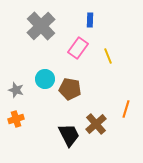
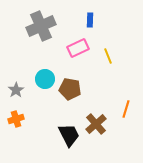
gray cross: rotated 20 degrees clockwise
pink rectangle: rotated 30 degrees clockwise
gray star: rotated 21 degrees clockwise
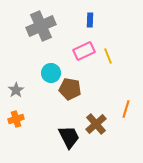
pink rectangle: moved 6 px right, 3 px down
cyan circle: moved 6 px right, 6 px up
black trapezoid: moved 2 px down
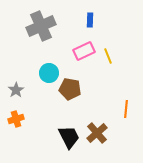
cyan circle: moved 2 px left
orange line: rotated 12 degrees counterclockwise
brown cross: moved 1 px right, 9 px down
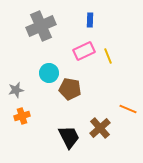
gray star: rotated 21 degrees clockwise
orange line: moved 2 px right; rotated 72 degrees counterclockwise
orange cross: moved 6 px right, 3 px up
brown cross: moved 3 px right, 5 px up
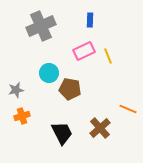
black trapezoid: moved 7 px left, 4 px up
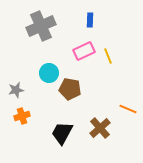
black trapezoid: rotated 125 degrees counterclockwise
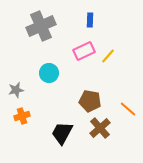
yellow line: rotated 63 degrees clockwise
brown pentagon: moved 20 px right, 12 px down
orange line: rotated 18 degrees clockwise
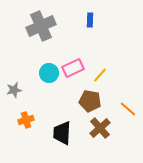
pink rectangle: moved 11 px left, 17 px down
yellow line: moved 8 px left, 19 px down
gray star: moved 2 px left
orange cross: moved 4 px right, 4 px down
black trapezoid: rotated 25 degrees counterclockwise
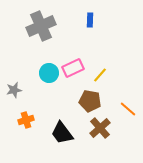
black trapezoid: rotated 40 degrees counterclockwise
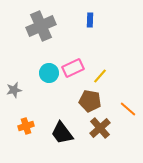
yellow line: moved 1 px down
orange cross: moved 6 px down
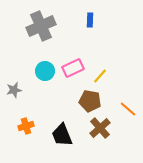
cyan circle: moved 4 px left, 2 px up
black trapezoid: moved 2 px down; rotated 15 degrees clockwise
